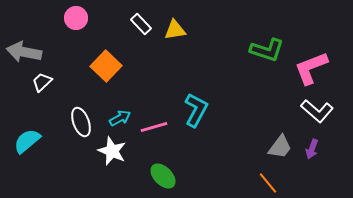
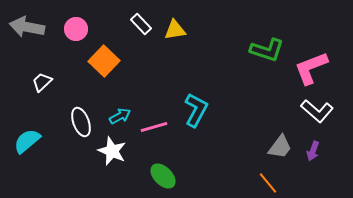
pink circle: moved 11 px down
gray arrow: moved 3 px right, 25 px up
orange square: moved 2 px left, 5 px up
cyan arrow: moved 2 px up
purple arrow: moved 1 px right, 2 px down
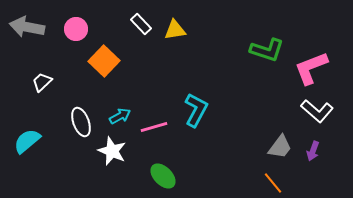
orange line: moved 5 px right
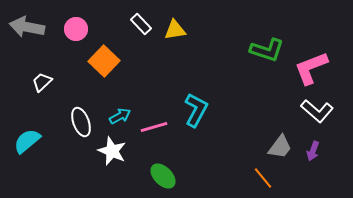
orange line: moved 10 px left, 5 px up
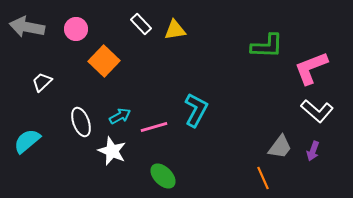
green L-shape: moved 4 px up; rotated 16 degrees counterclockwise
orange line: rotated 15 degrees clockwise
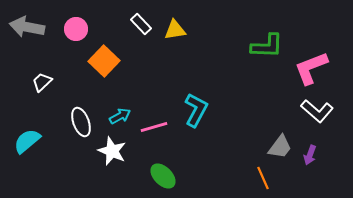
purple arrow: moved 3 px left, 4 px down
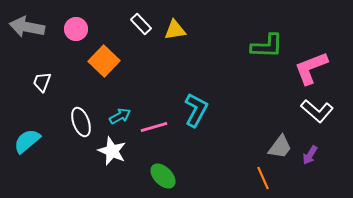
white trapezoid: rotated 25 degrees counterclockwise
purple arrow: rotated 12 degrees clockwise
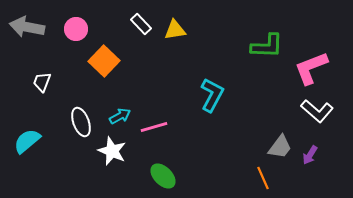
cyan L-shape: moved 16 px right, 15 px up
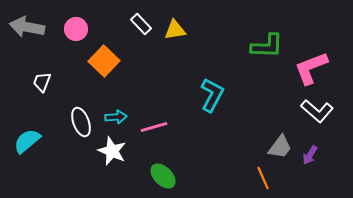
cyan arrow: moved 4 px left, 1 px down; rotated 25 degrees clockwise
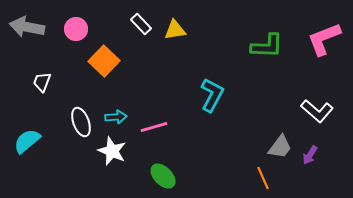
pink L-shape: moved 13 px right, 29 px up
